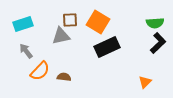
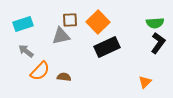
orange square: rotated 15 degrees clockwise
black L-shape: rotated 10 degrees counterclockwise
gray arrow: rotated 14 degrees counterclockwise
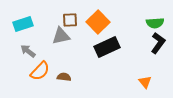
gray arrow: moved 2 px right
orange triangle: rotated 24 degrees counterclockwise
